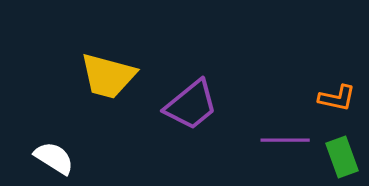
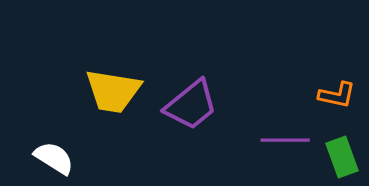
yellow trapezoid: moved 5 px right, 15 px down; rotated 6 degrees counterclockwise
orange L-shape: moved 3 px up
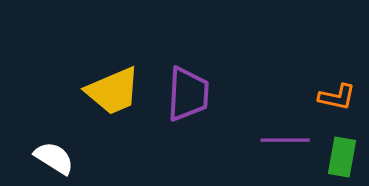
yellow trapezoid: rotated 32 degrees counterclockwise
orange L-shape: moved 2 px down
purple trapezoid: moved 3 px left, 11 px up; rotated 48 degrees counterclockwise
green rectangle: rotated 30 degrees clockwise
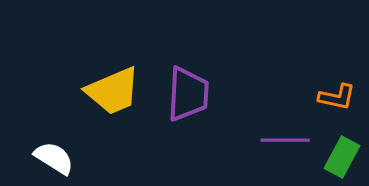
green rectangle: rotated 18 degrees clockwise
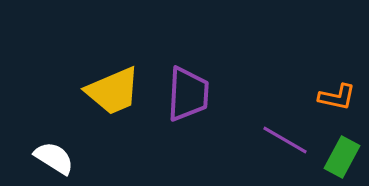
purple line: rotated 30 degrees clockwise
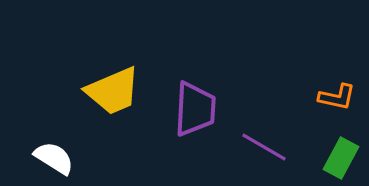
purple trapezoid: moved 7 px right, 15 px down
purple line: moved 21 px left, 7 px down
green rectangle: moved 1 px left, 1 px down
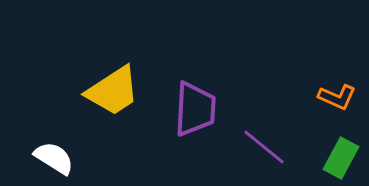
yellow trapezoid: rotated 10 degrees counterclockwise
orange L-shape: rotated 12 degrees clockwise
purple line: rotated 9 degrees clockwise
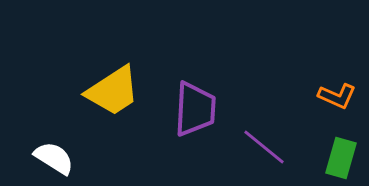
orange L-shape: moved 1 px up
green rectangle: rotated 12 degrees counterclockwise
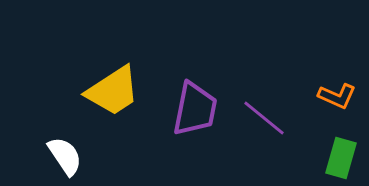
purple trapezoid: rotated 8 degrees clockwise
purple line: moved 29 px up
white semicircle: moved 11 px right, 2 px up; rotated 24 degrees clockwise
